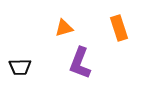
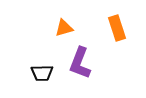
orange rectangle: moved 2 px left
black trapezoid: moved 22 px right, 6 px down
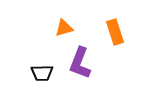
orange rectangle: moved 2 px left, 4 px down
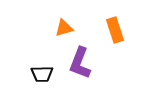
orange rectangle: moved 2 px up
black trapezoid: moved 1 px down
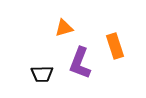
orange rectangle: moved 16 px down
